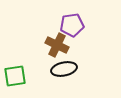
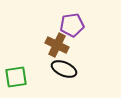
black ellipse: rotated 35 degrees clockwise
green square: moved 1 px right, 1 px down
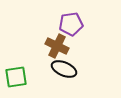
purple pentagon: moved 1 px left, 1 px up
brown cross: moved 1 px down
